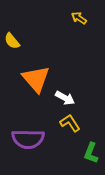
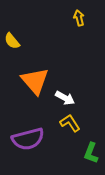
yellow arrow: rotated 42 degrees clockwise
orange triangle: moved 1 px left, 2 px down
purple semicircle: rotated 16 degrees counterclockwise
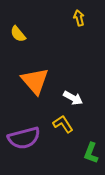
yellow semicircle: moved 6 px right, 7 px up
white arrow: moved 8 px right
yellow L-shape: moved 7 px left, 1 px down
purple semicircle: moved 4 px left, 1 px up
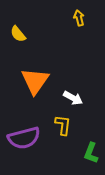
orange triangle: rotated 16 degrees clockwise
yellow L-shape: moved 1 px down; rotated 40 degrees clockwise
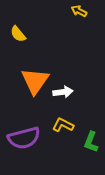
yellow arrow: moved 7 px up; rotated 49 degrees counterclockwise
white arrow: moved 10 px left, 6 px up; rotated 36 degrees counterclockwise
yellow L-shape: rotated 70 degrees counterclockwise
green L-shape: moved 11 px up
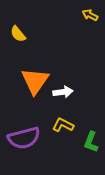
yellow arrow: moved 11 px right, 4 px down
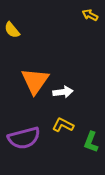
yellow semicircle: moved 6 px left, 4 px up
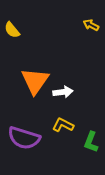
yellow arrow: moved 1 px right, 10 px down
purple semicircle: rotated 32 degrees clockwise
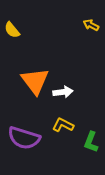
orange triangle: rotated 12 degrees counterclockwise
